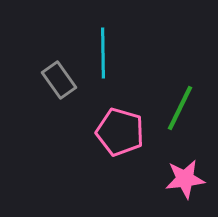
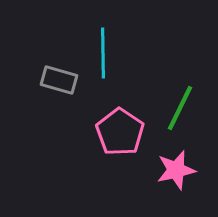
gray rectangle: rotated 39 degrees counterclockwise
pink pentagon: rotated 18 degrees clockwise
pink star: moved 9 px left, 9 px up; rotated 6 degrees counterclockwise
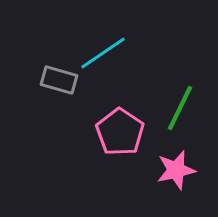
cyan line: rotated 57 degrees clockwise
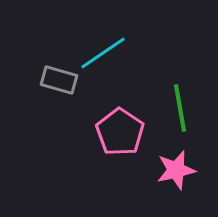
green line: rotated 36 degrees counterclockwise
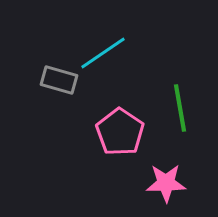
pink star: moved 10 px left, 13 px down; rotated 12 degrees clockwise
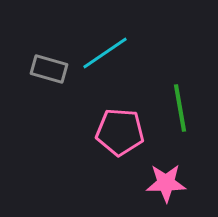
cyan line: moved 2 px right
gray rectangle: moved 10 px left, 11 px up
pink pentagon: rotated 30 degrees counterclockwise
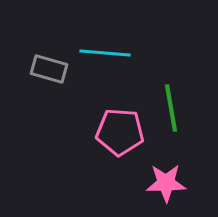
cyan line: rotated 39 degrees clockwise
green line: moved 9 px left
